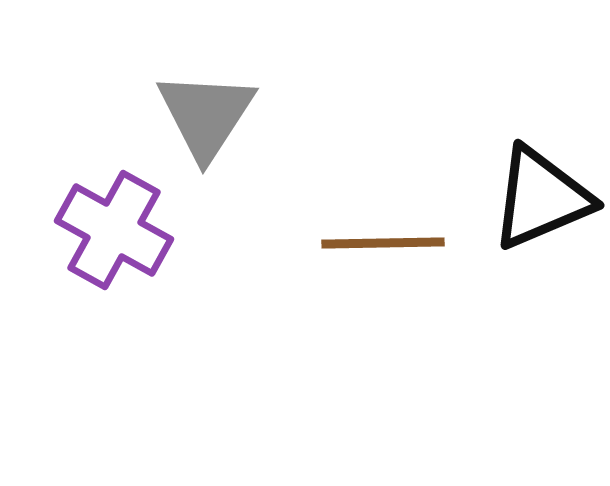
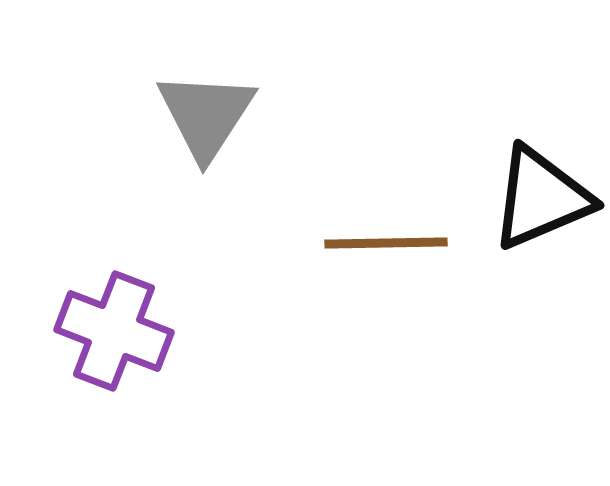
purple cross: moved 101 px down; rotated 8 degrees counterclockwise
brown line: moved 3 px right
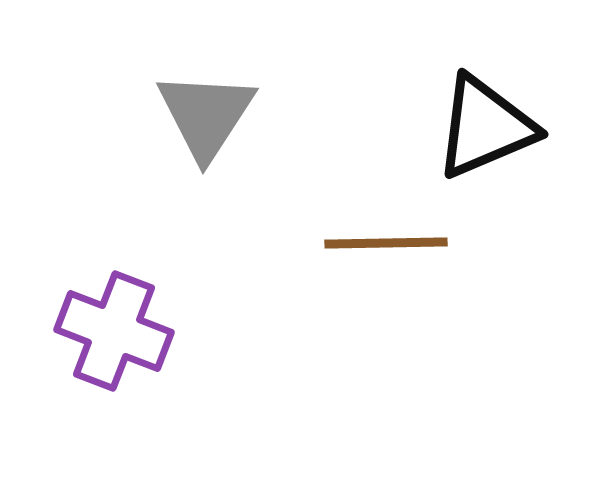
black triangle: moved 56 px left, 71 px up
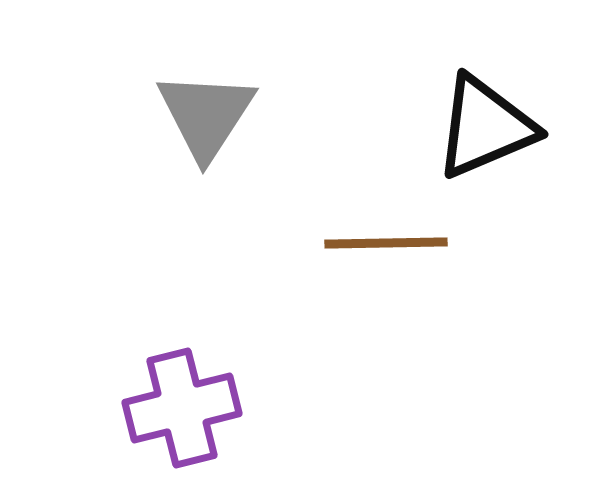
purple cross: moved 68 px right, 77 px down; rotated 35 degrees counterclockwise
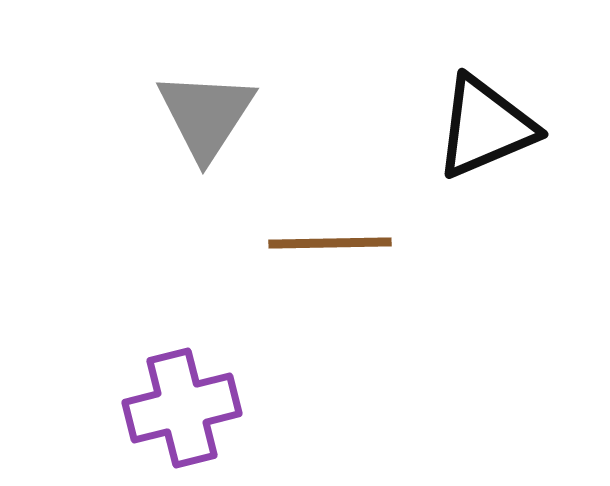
brown line: moved 56 px left
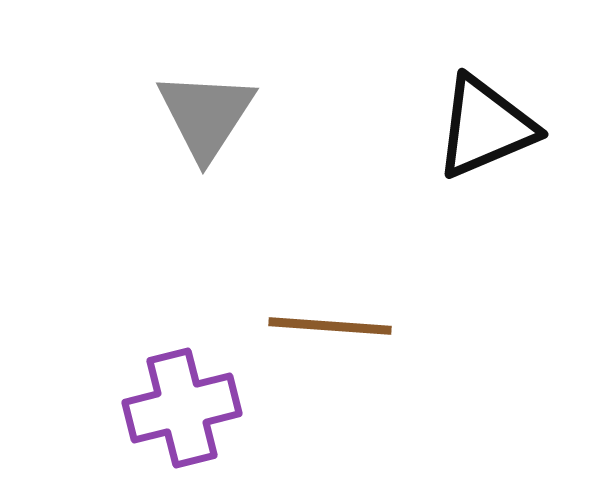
brown line: moved 83 px down; rotated 5 degrees clockwise
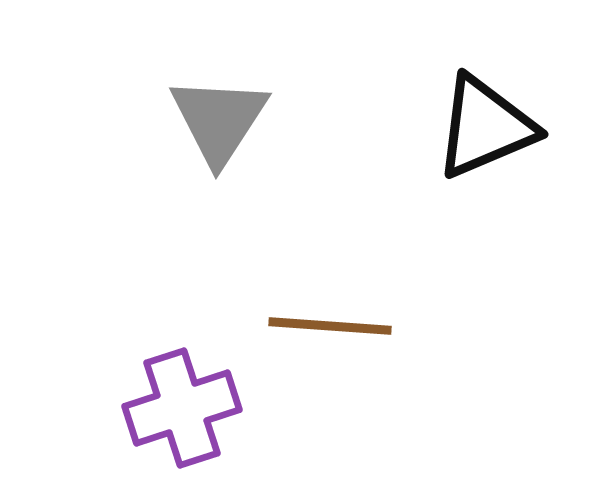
gray triangle: moved 13 px right, 5 px down
purple cross: rotated 4 degrees counterclockwise
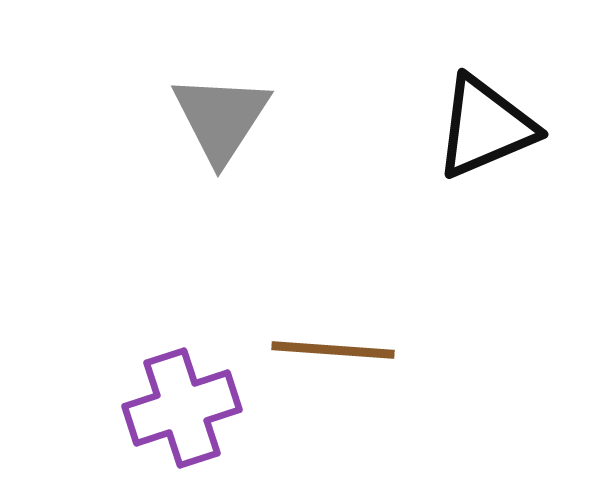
gray triangle: moved 2 px right, 2 px up
brown line: moved 3 px right, 24 px down
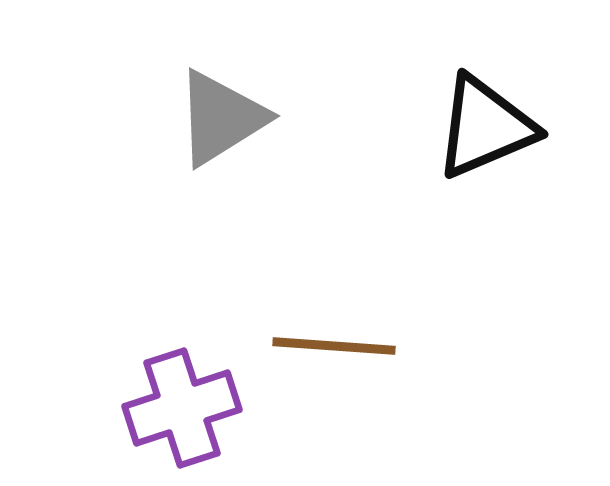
gray triangle: rotated 25 degrees clockwise
brown line: moved 1 px right, 4 px up
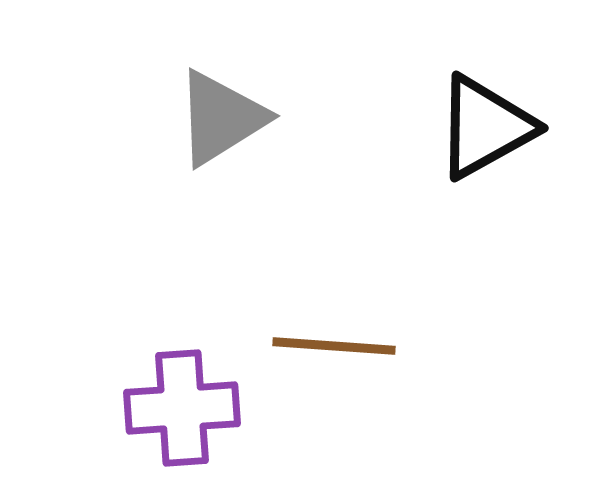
black triangle: rotated 6 degrees counterclockwise
purple cross: rotated 14 degrees clockwise
